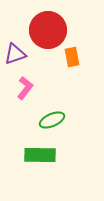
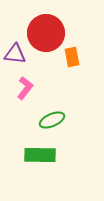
red circle: moved 2 px left, 3 px down
purple triangle: rotated 25 degrees clockwise
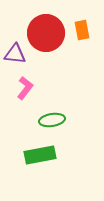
orange rectangle: moved 10 px right, 27 px up
green ellipse: rotated 15 degrees clockwise
green rectangle: rotated 12 degrees counterclockwise
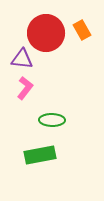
orange rectangle: rotated 18 degrees counterclockwise
purple triangle: moved 7 px right, 5 px down
green ellipse: rotated 10 degrees clockwise
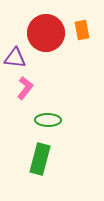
orange rectangle: rotated 18 degrees clockwise
purple triangle: moved 7 px left, 1 px up
green ellipse: moved 4 px left
green rectangle: moved 4 px down; rotated 64 degrees counterclockwise
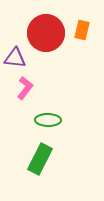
orange rectangle: rotated 24 degrees clockwise
green rectangle: rotated 12 degrees clockwise
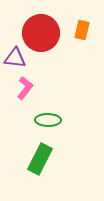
red circle: moved 5 px left
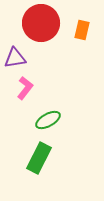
red circle: moved 10 px up
purple triangle: rotated 15 degrees counterclockwise
green ellipse: rotated 30 degrees counterclockwise
green rectangle: moved 1 px left, 1 px up
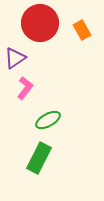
red circle: moved 1 px left
orange rectangle: rotated 42 degrees counterclockwise
purple triangle: rotated 25 degrees counterclockwise
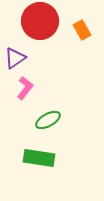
red circle: moved 2 px up
green rectangle: rotated 72 degrees clockwise
